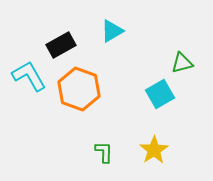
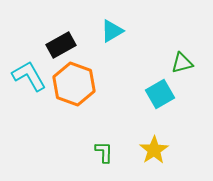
orange hexagon: moved 5 px left, 5 px up
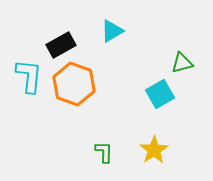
cyan L-shape: rotated 36 degrees clockwise
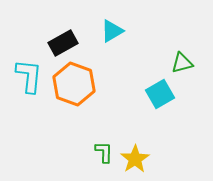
black rectangle: moved 2 px right, 2 px up
yellow star: moved 19 px left, 9 px down
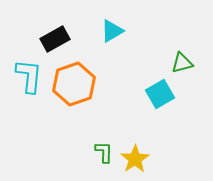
black rectangle: moved 8 px left, 4 px up
orange hexagon: rotated 21 degrees clockwise
